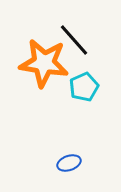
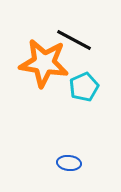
black line: rotated 21 degrees counterclockwise
blue ellipse: rotated 25 degrees clockwise
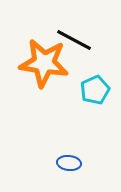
cyan pentagon: moved 11 px right, 3 px down
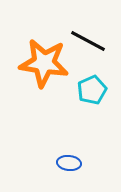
black line: moved 14 px right, 1 px down
cyan pentagon: moved 3 px left
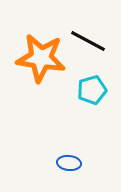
orange star: moved 3 px left, 5 px up
cyan pentagon: rotated 8 degrees clockwise
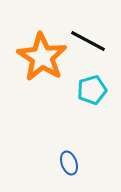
orange star: moved 1 px right, 1 px up; rotated 24 degrees clockwise
blue ellipse: rotated 65 degrees clockwise
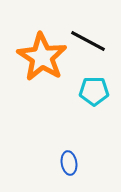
cyan pentagon: moved 2 px right, 1 px down; rotated 16 degrees clockwise
blue ellipse: rotated 10 degrees clockwise
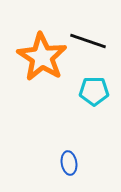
black line: rotated 9 degrees counterclockwise
